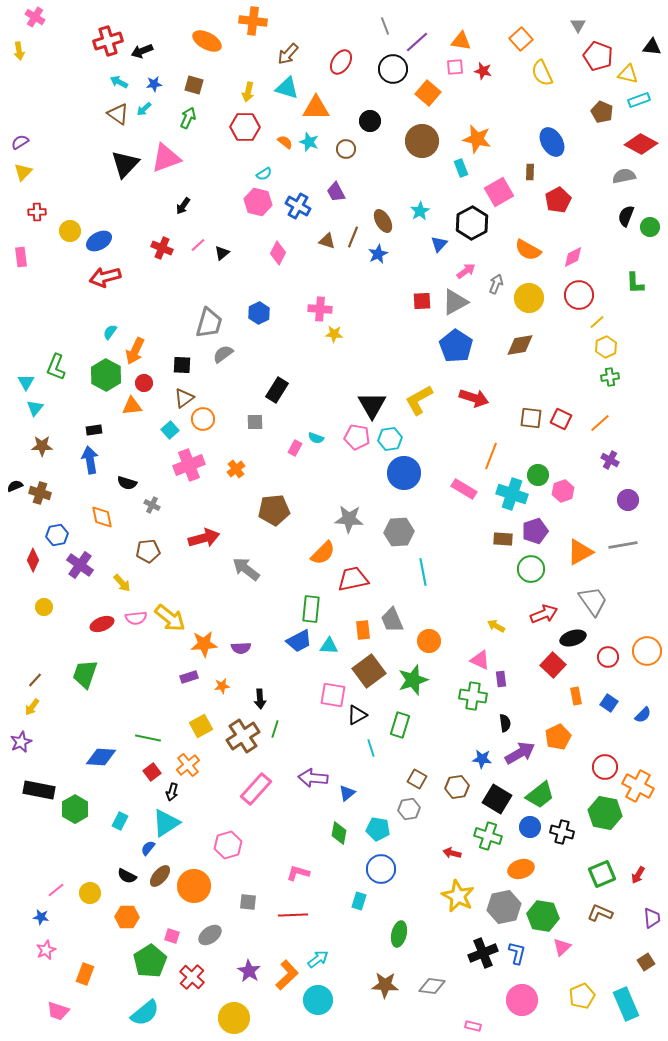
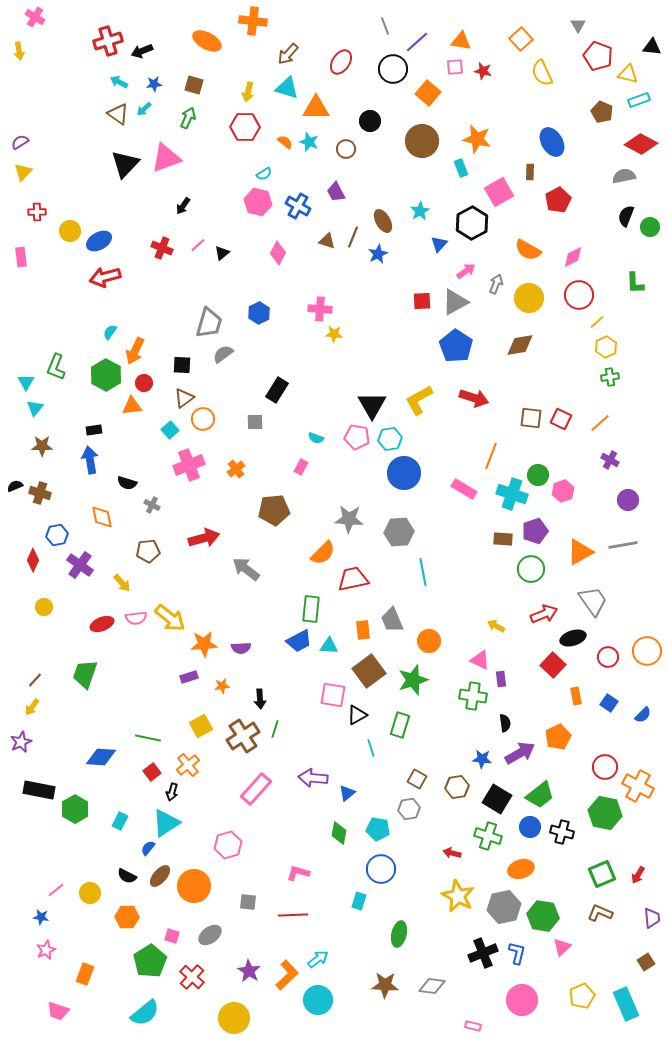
pink rectangle at (295, 448): moved 6 px right, 19 px down
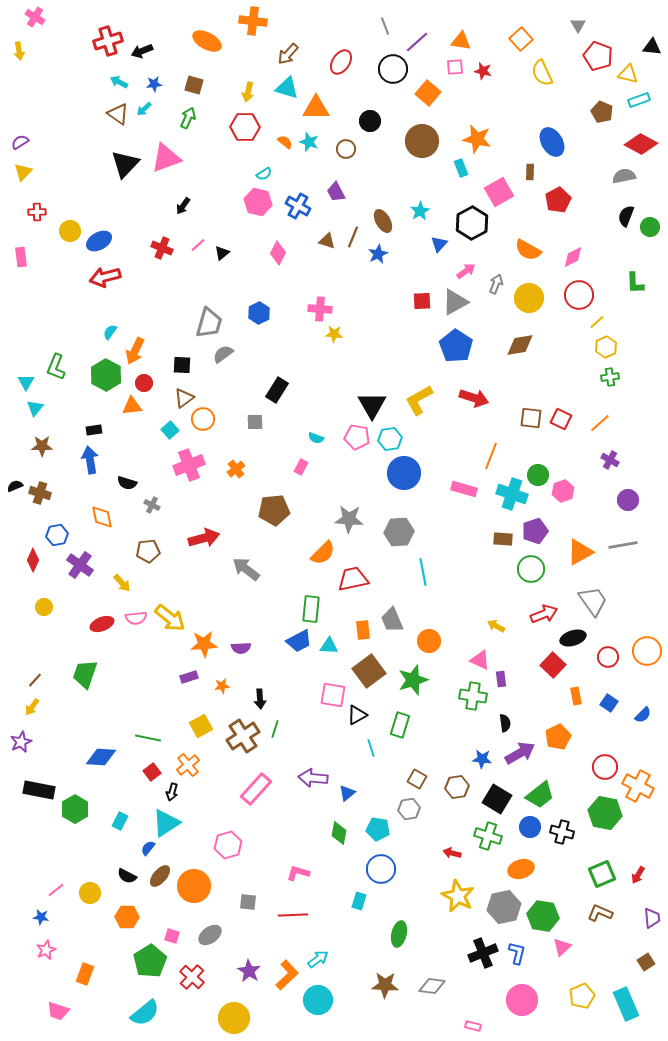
pink rectangle at (464, 489): rotated 15 degrees counterclockwise
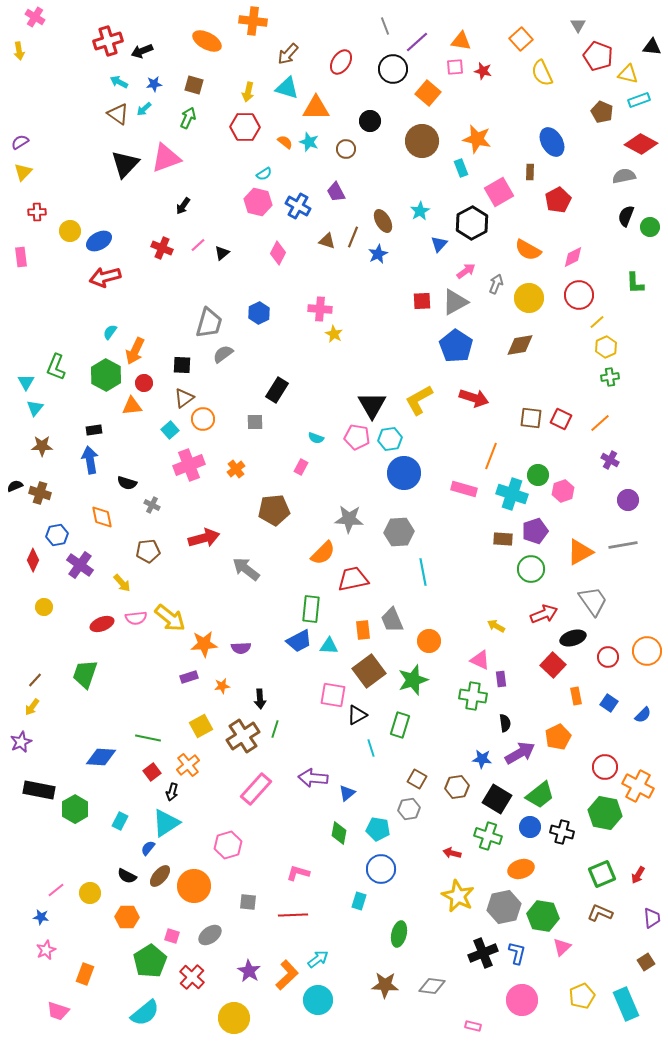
yellow star at (334, 334): rotated 24 degrees clockwise
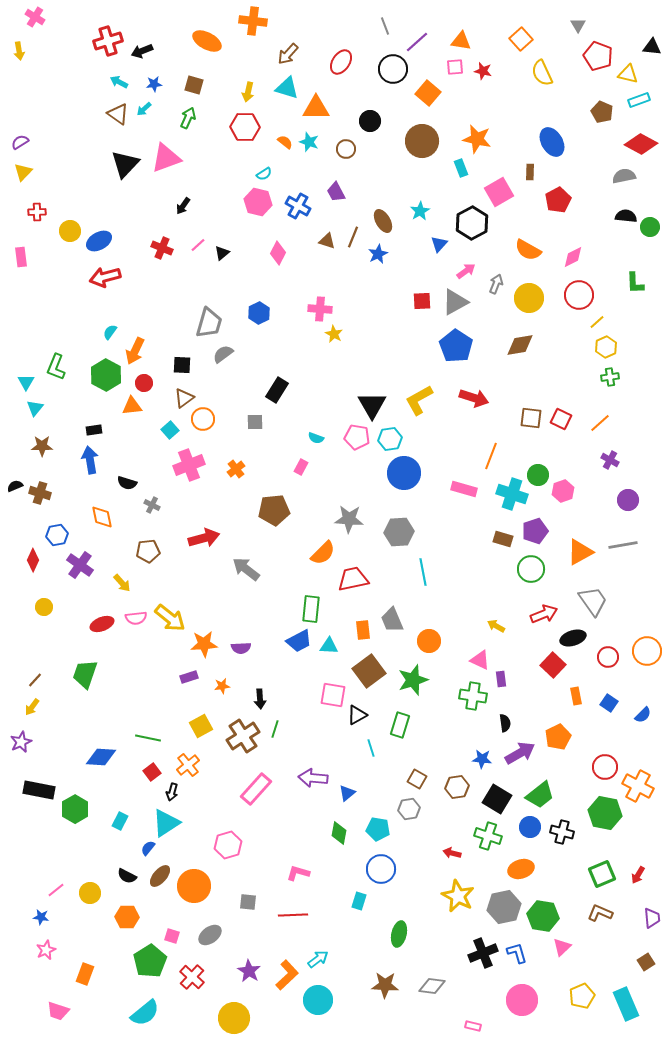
black semicircle at (626, 216): rotated 75 degrees clockwise
brown rectangle at (503, 539): rotated 12 degrees clockwise
blue L-shape at (517, 953): rotated 30 degrees counterclockwise
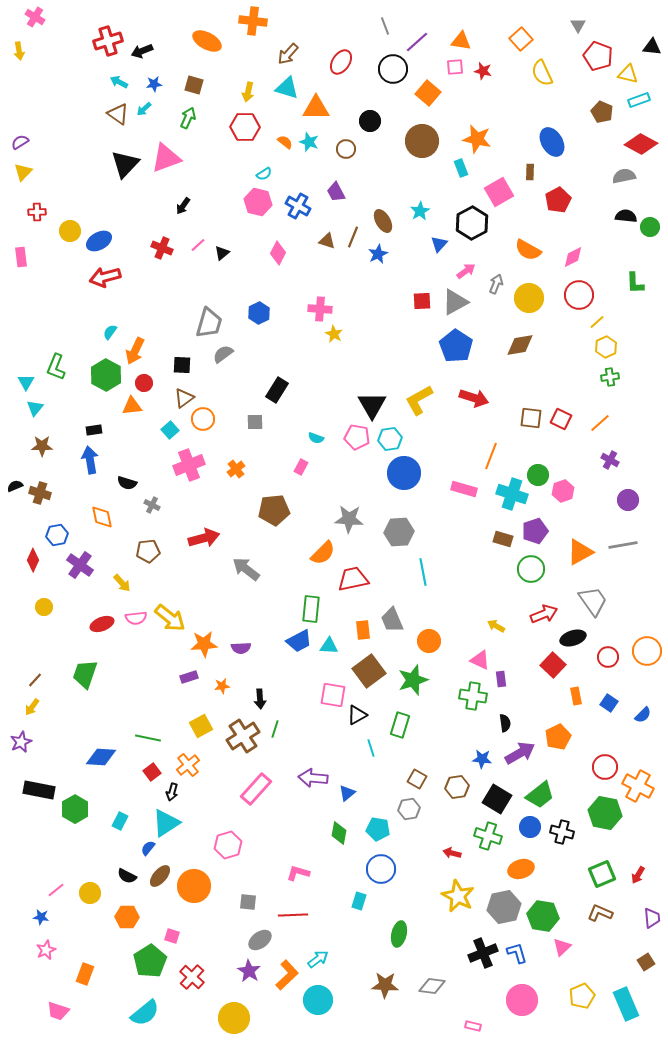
gray ellipse at (210, 935): moved 50 px right, 5 px down
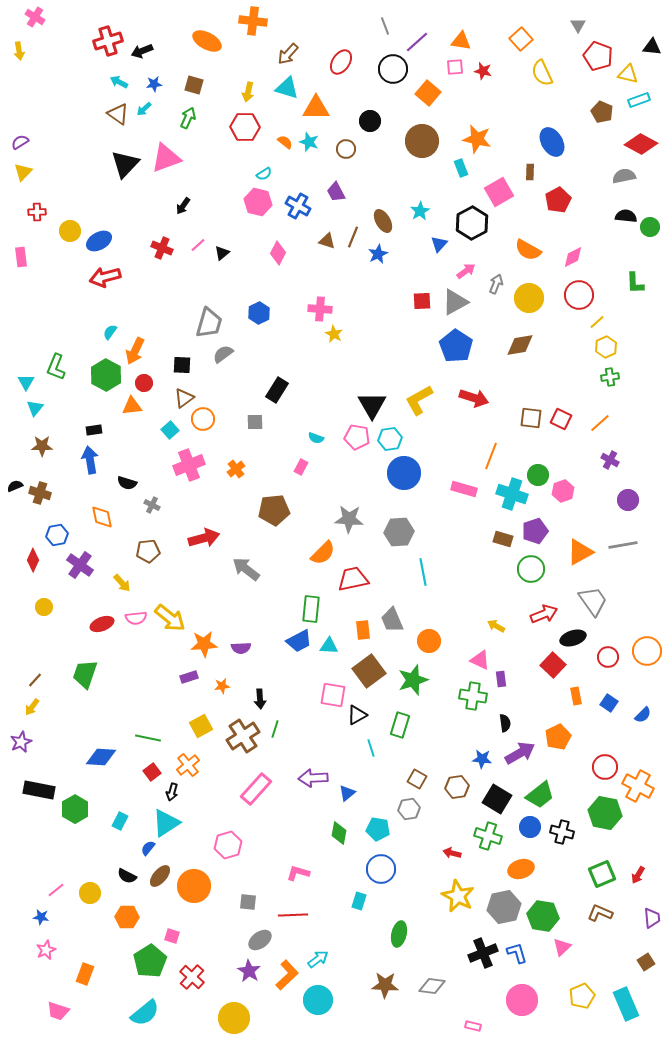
purple arrow at (313, 778): rotated 8 degrees counterclockwise
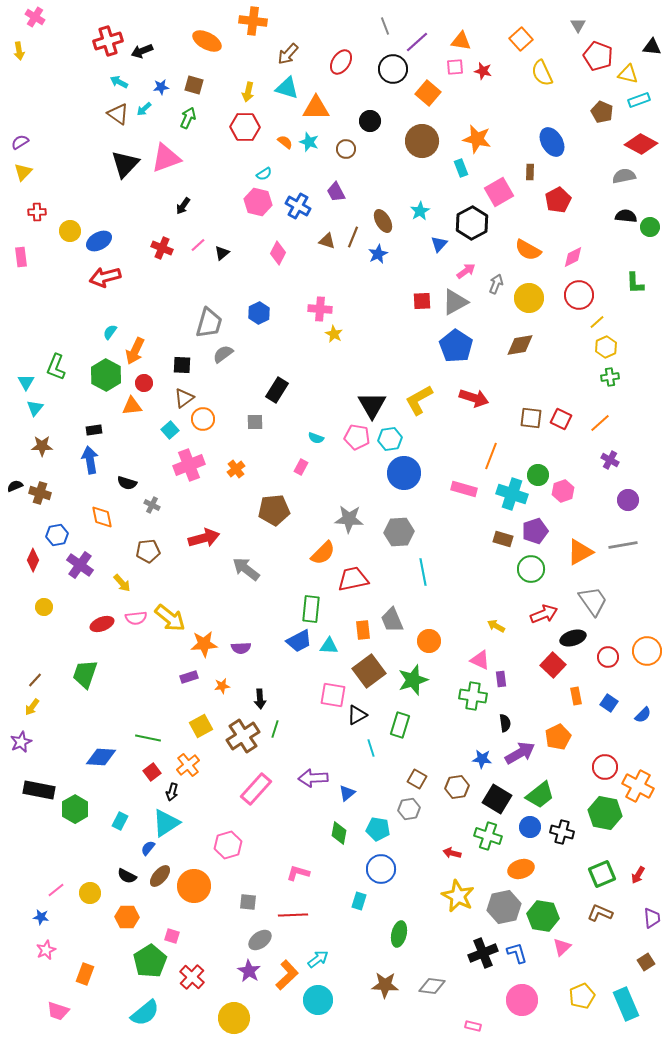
blue star at (154, 84): moved 7 px right, 3 px down
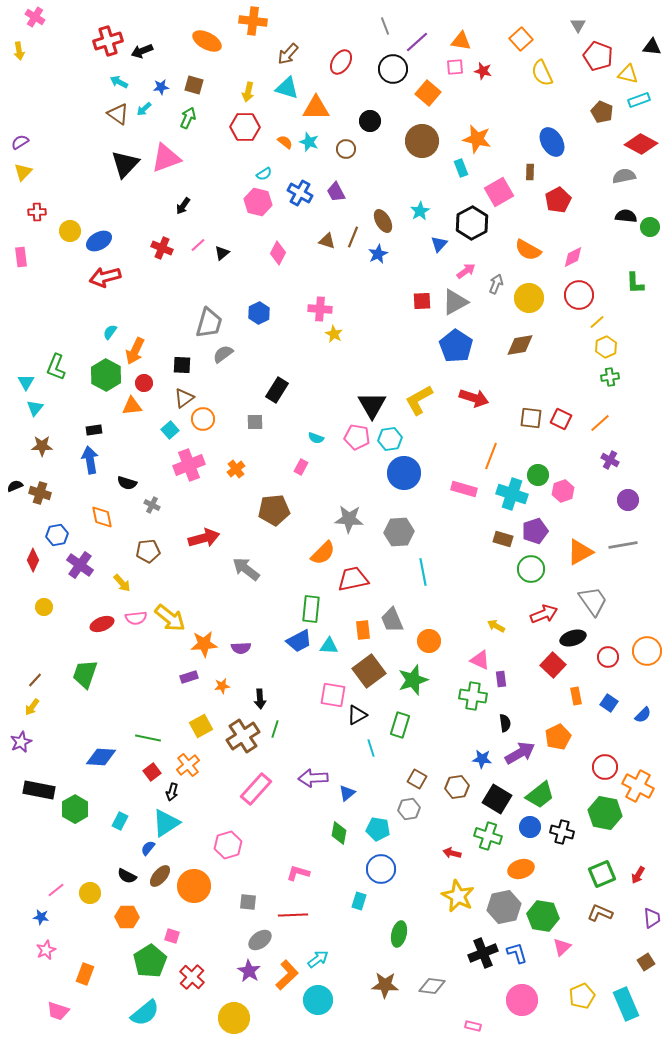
blue cross at (298, 206): moved 2 px right, 13 px up
